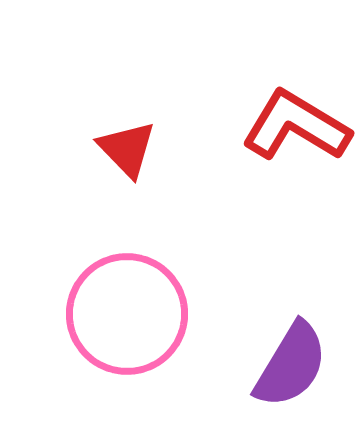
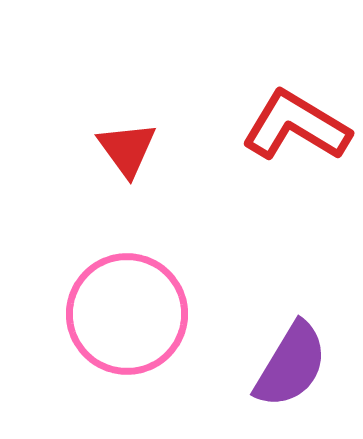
red triangle: rotated 8 degrees clockwise
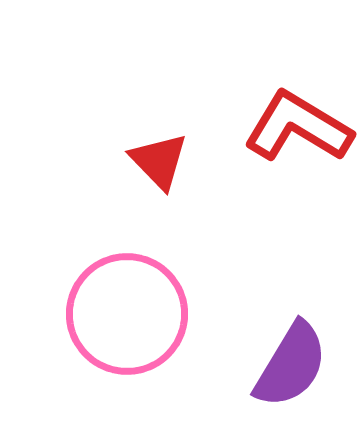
red L-shape: moved 2 px right, 1 px down
red triangle: moved 32 px right, 12 px down; rotated 8 degrees counterclockwise
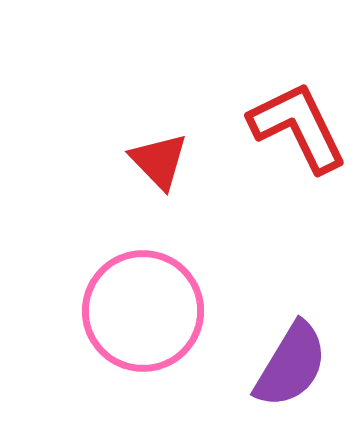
red L-shape: rotated 33 degrees clockwise
pink circle: moved 16 px right, 3 px up
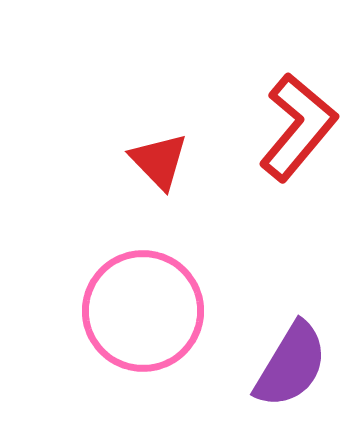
red L-shape: rotated 66 degrees clockwise
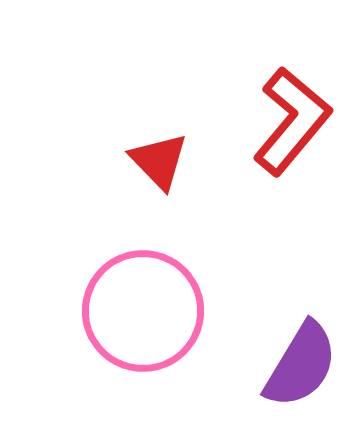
red L-shape: moved 6 px left, 6 px up
purple semicircle: moved 10 px right
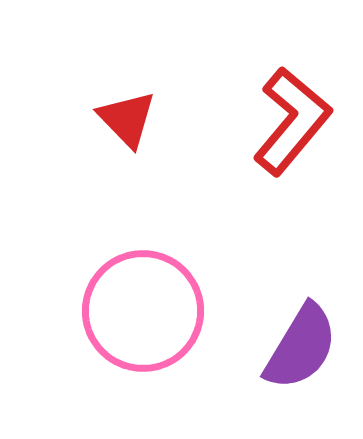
red triangle: moved 32 px left, 42 px up
purple semicircle: moved 18 px up
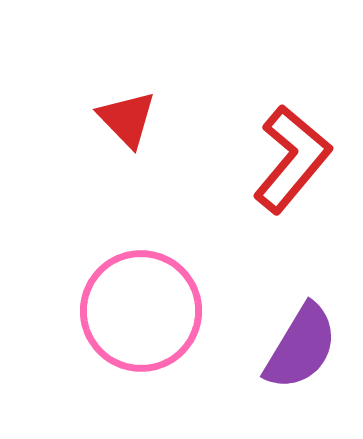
red L-shape: moved 38 px down
pink circle: moved 2 px left
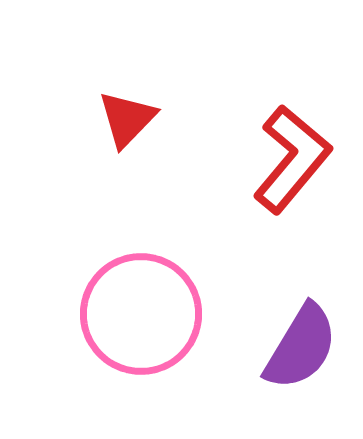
red triangle: rotated 28 degrees clockwise
pink circle: moved 3 px down
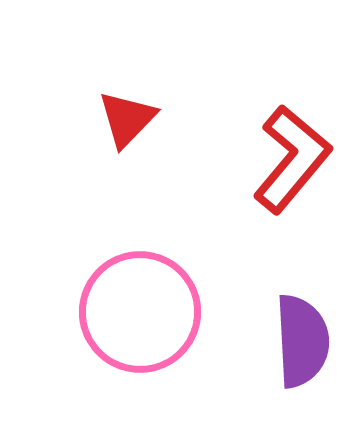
pink circle: moved 1 px left, 2 px up
purple semicircle: moved 1 px right, 6 px up; rotated 34 degrees counterclockwise
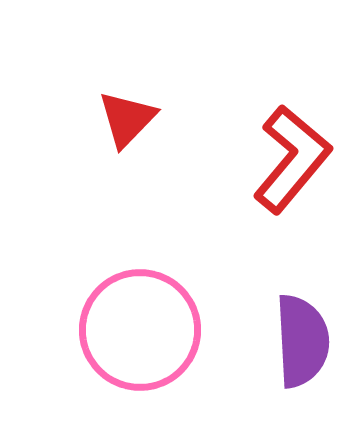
pink circle: moved 18 px down
